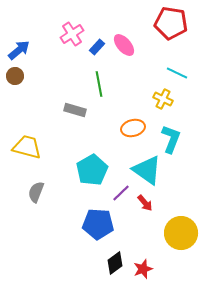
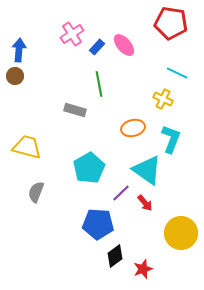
blue arrow: rotated 45 degrees counterclockwise
cyan pentagon: moved 3 px left, 2 px up
black diamond: moved 7 px up
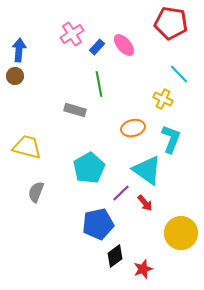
cyan line: moved 2 px right, 1 px down; rotated 20 degrees clockwise
blue pentagon: rotated 16 degrees counterclockwise
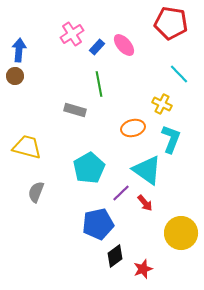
yellow cross: moved 1 px left, 5 px down
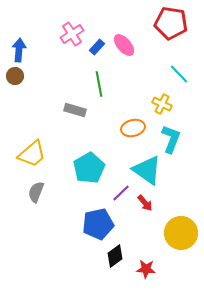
yellow trapezoid: moved 5 px right, 7 px down; rotated 124 degrees clockwise
red star: moved 3 px right; rotated 24 degrees clockwise
